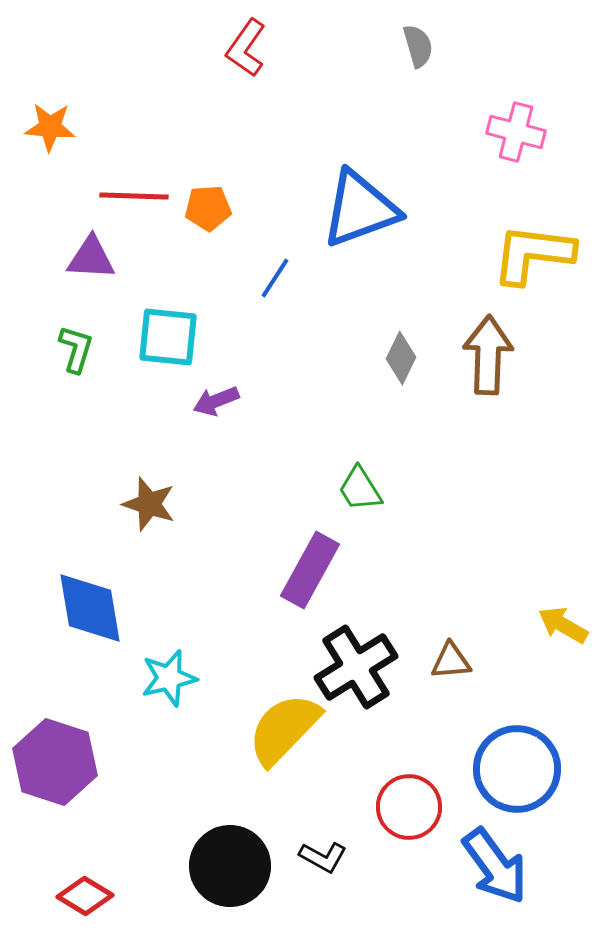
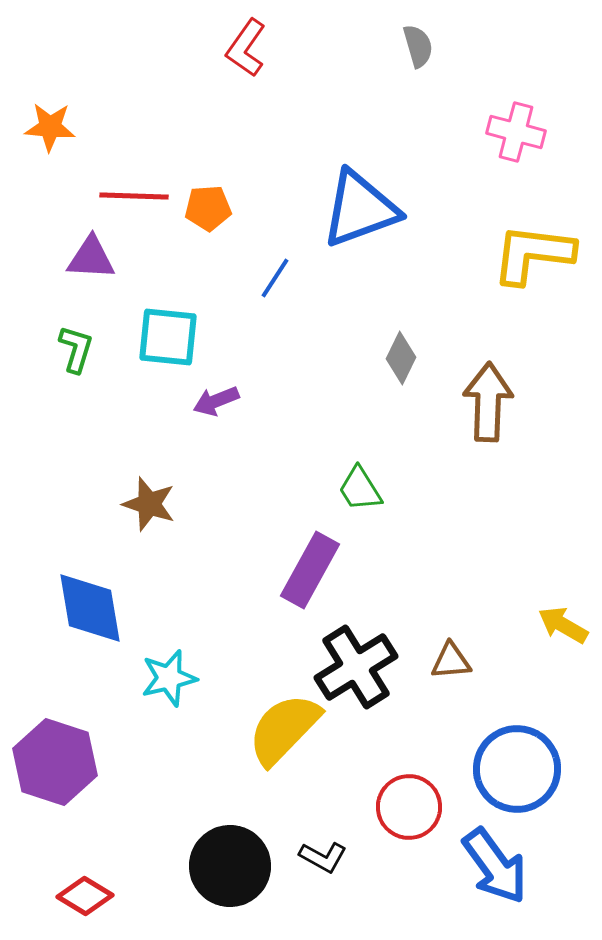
brown arrow: moved 47 px down
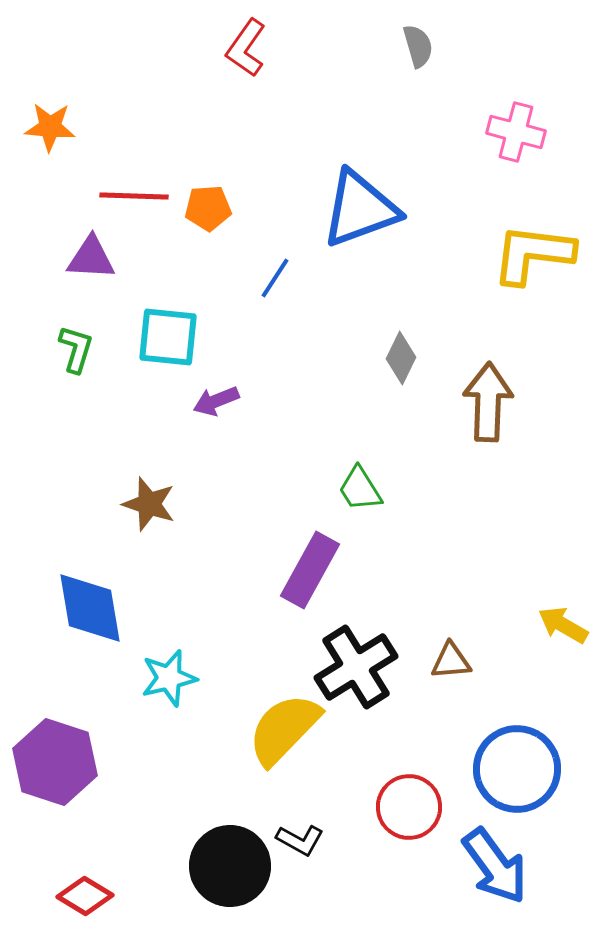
black L-shape: moved 23 px left, 17 px up
